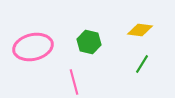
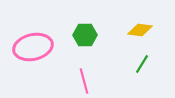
green hexagon: moved 4 px left, 7 px up; rotated 15 degrees counterclockwise
pink line: moved 10 px right, 1 px up
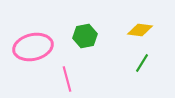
green hexagon: moved 1 px down; rotated 10 degrees counterclockwise
green line: moved 1 px up
pink line: moved 17 px left, 2 px up
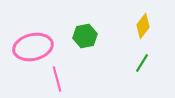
yellow diamond: moved 3 px right, 4 px up; rotated 60 degrees counterclockwise
pink line: moved 10 px left
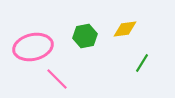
yellow diamond: moved 18 px left, 3 px down; rotated 45 degrees clockwise
pink line: rotated 30 degrees counterclockwise
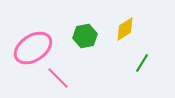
yellow diamond: rotated 25 degrees counterclockwise
pink ellipse: moved 1 px down; rotated 21 degrees counterclockwise
pink line: moved 1 px right, 1 px up
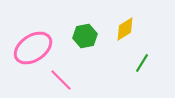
pink line: moved 3 px right, 2 px down
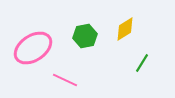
pink line: moved 4 px right; rotated 20 degrees counterclockwise
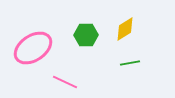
green hexagon: moved 1 px right, 1 px up; rotated 10 degrees clockwise
green line: moved 12 px left; rotated 48 degrees clockwise
pink line: moved 2 px down
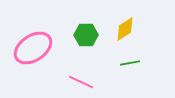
pink line: moved 16 px right
